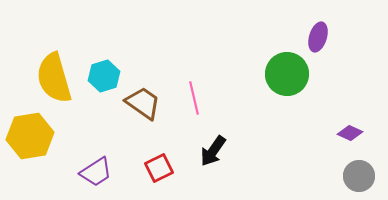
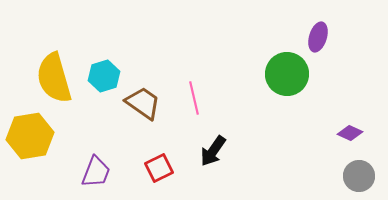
purple trapezoid: rotated 36 degrees counterclockwise
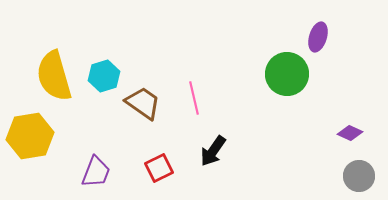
yellow semicircle: moved 2 px up
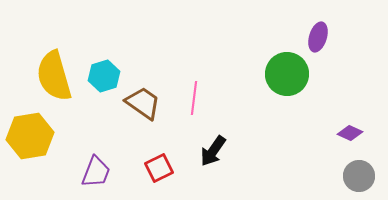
pink line: rotated 20 degrees clockwise
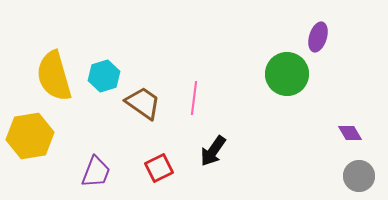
purple diamond: rotated 35 degrees clockwise
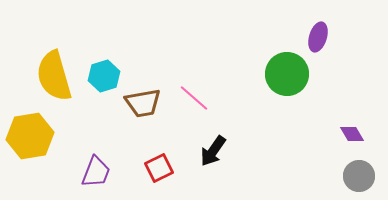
pink line: rotated 56 degrees counterclockwise
brown trapezoid: rotated 135 degrees clockwise
purple diamond: moved 2 px right, 1 px down
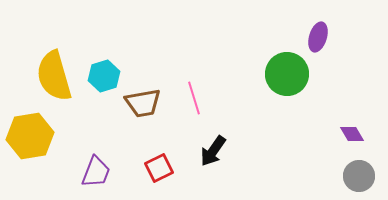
pink line: rotated 32 degrees clockwise
